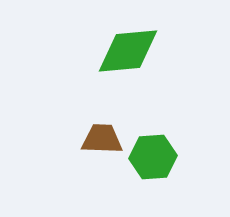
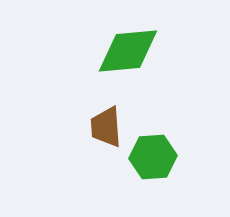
brown trapezoid: moved 4 px right, 12 px up; rotated 96 degrees counterclockwise
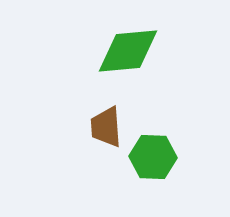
green hexagon: rotated 6 degrees clockwise
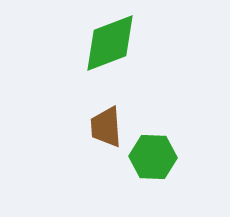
green diamond: moved 18 px left, 8 px up; rotated 16 degrees counterclockwise
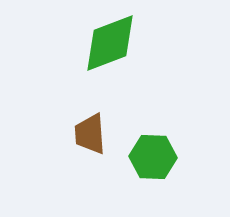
brown trapezoid: moved 16 px left, 7 px down
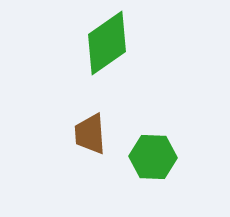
green diamond: moved 3 px left; rotated 14 degrees counterclockwise
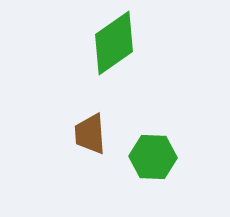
green diamond: moved 7 px right
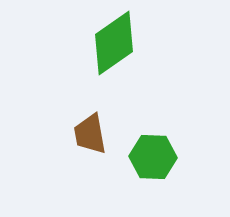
brown trapezoid: rotated 6 degrees counterclockwise
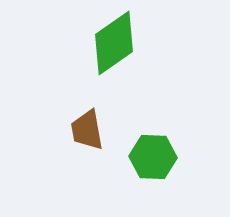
brown trapezoid: moved 3 px left, 4 px up
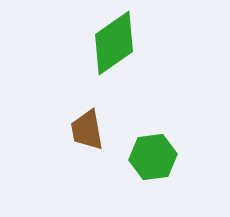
green hexagon: rotated 9 degrees counterclockwise
